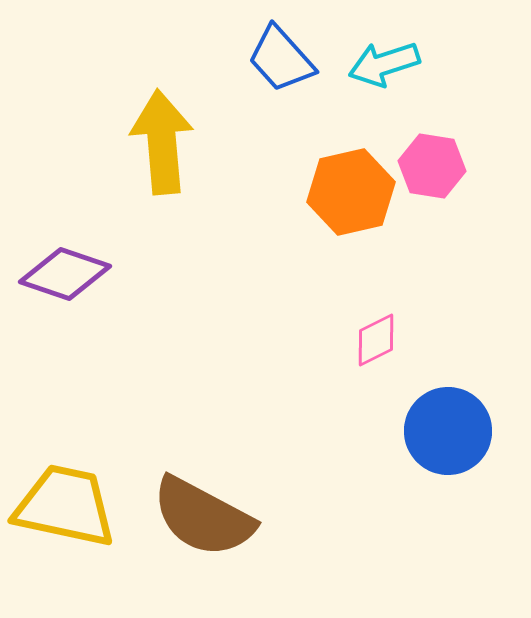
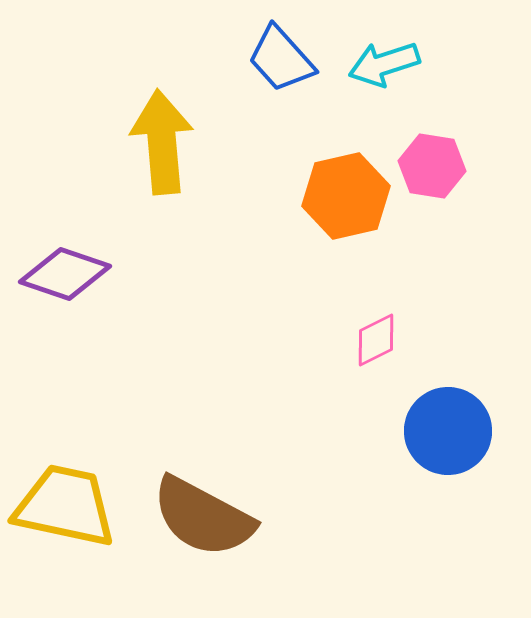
orange hexagon: moved 5 px left, 4 px down
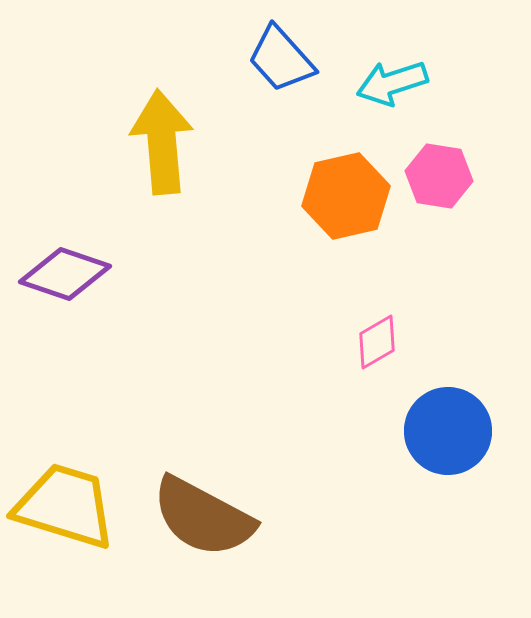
cyan arrow: moved 8 px right, 19 px down
pink hexagon: moved 7 px right, 10 px down
pink diamond: moved 1 px right, 2 px down; rotated 4 degrees counterclockwise
yellow trapezoid: rotated 5 degrees clockwise
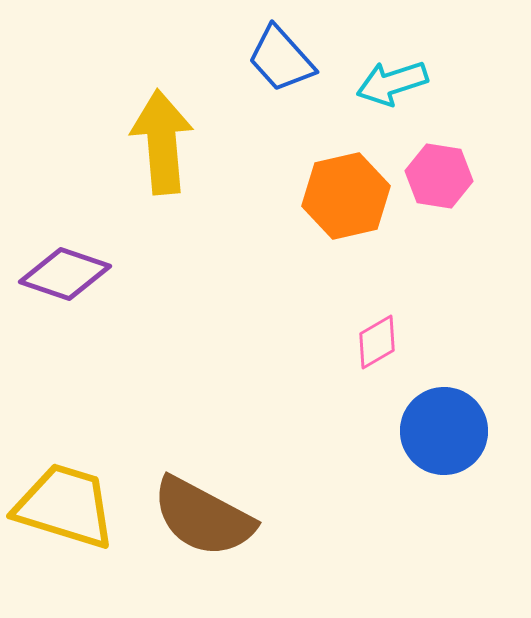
blue circle: moved 4 px left
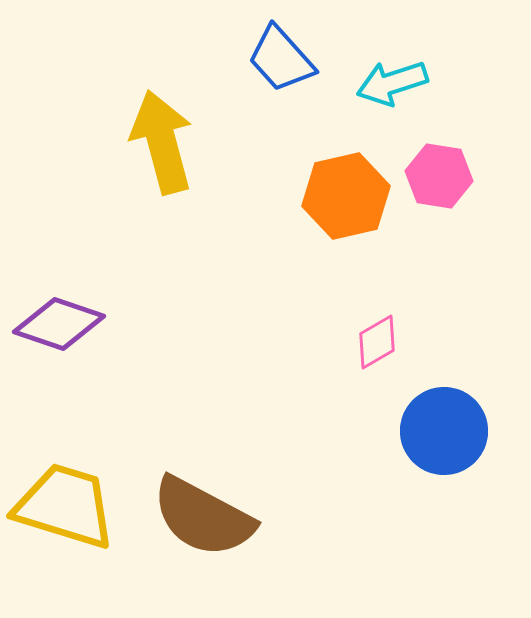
yellow arrow: rotated 10 degrees counterclockwise
purple diamond: moved 6 px left, 50 px down
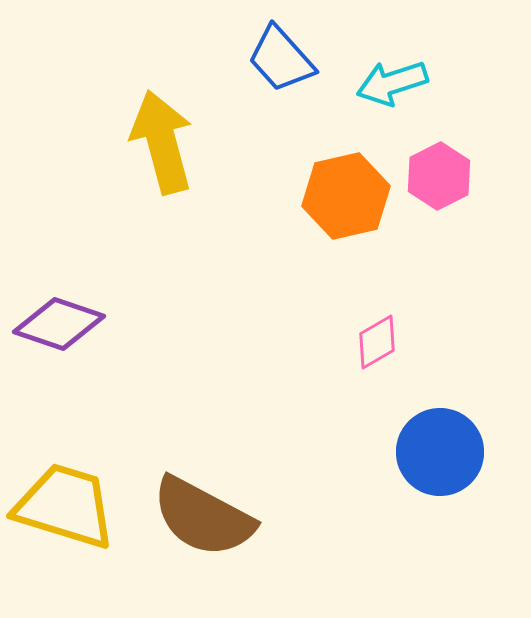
pink hexagon: rotated 24 degrees clockwise
blue circle: moved 4 px left, 21 px down
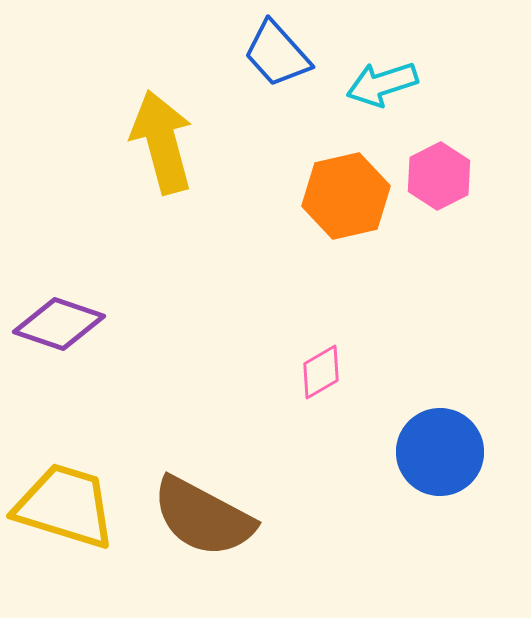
blue trapezoid: moved 4 px left, 5 px up
cyan arrow: moved 10 px left, 1 px down
pink diamond: moved 56 px left, 30 px down
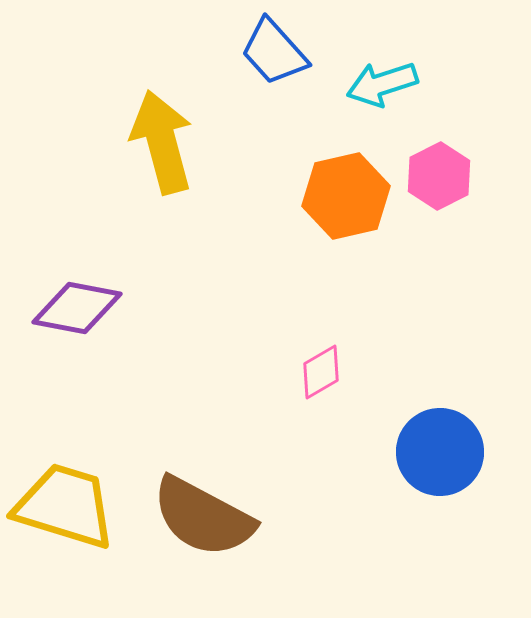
blue trapezoid: moved 3 px left, 2 px up
purple diamond: moved 18 px right, 16 px up; rotated 8 degrees counterclockwise
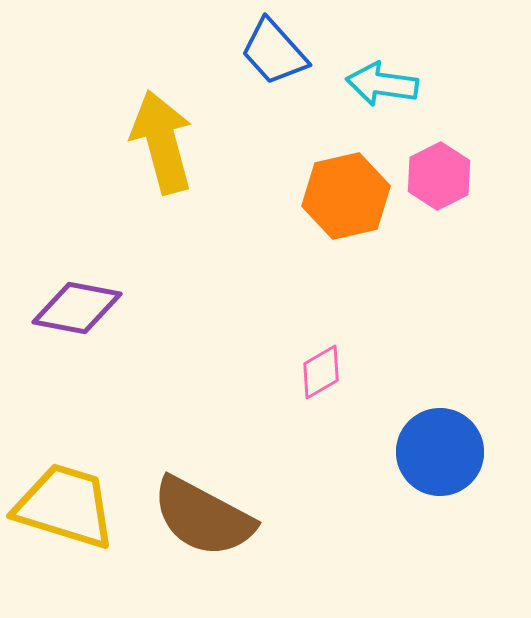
cyan arrow: rotated 26 degrees clockwise
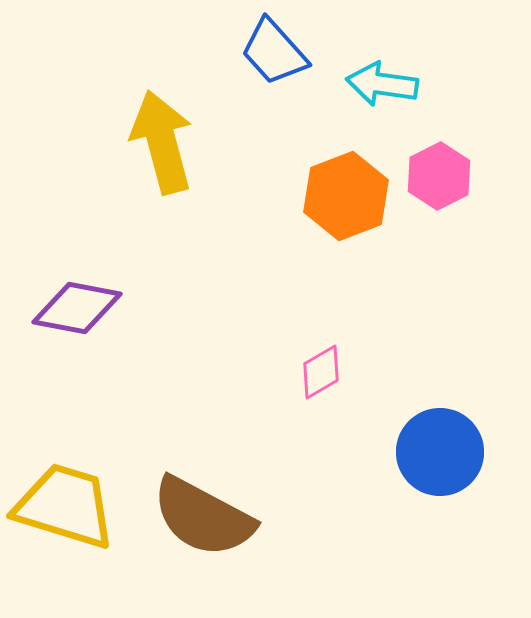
orange hexagon: rotated 8 degrees counterclockwise
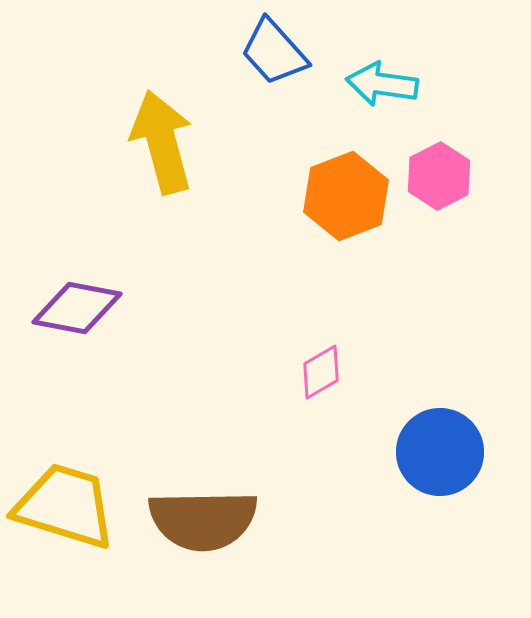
brown semicircle: moved 3 px down; rotated 29 degrees counterclockwise
